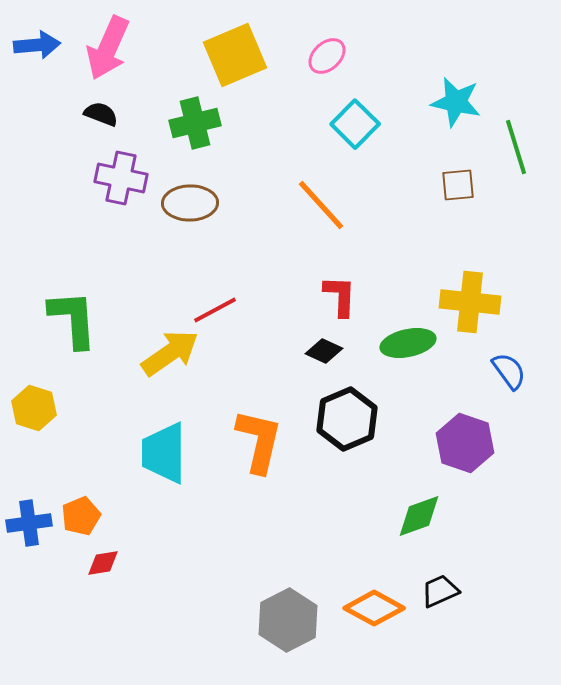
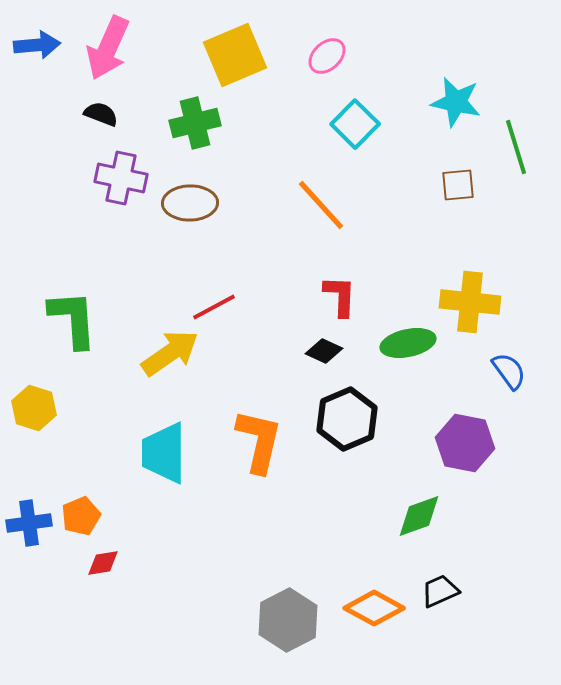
red line: moved 1 px left, 3 px up
purple hexagon: rotated 8 degrees counterclockwise
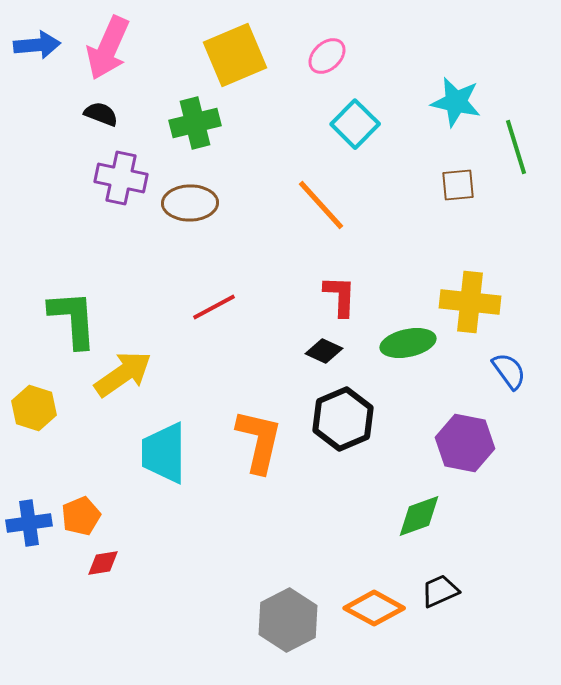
yellow arrow: moved 47 px left, 21 px down
black hexagon: moved 4 px left
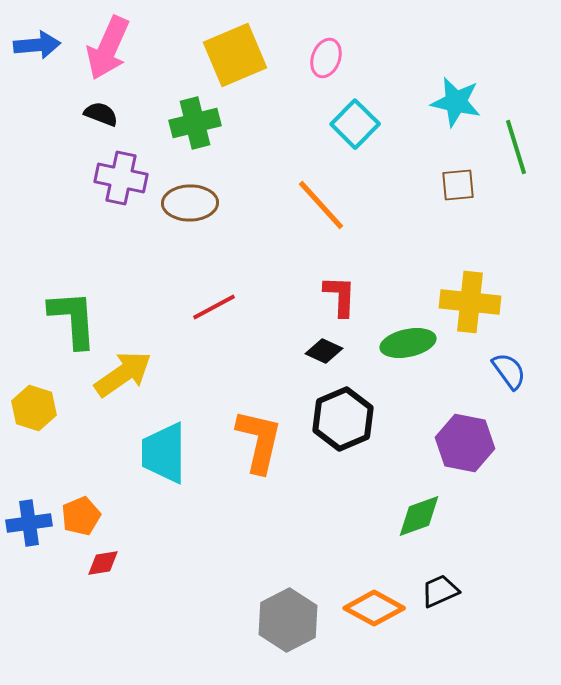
pink ellipse: moved 1 px left, 2 px down; rotated 27 degrees counterclockwise
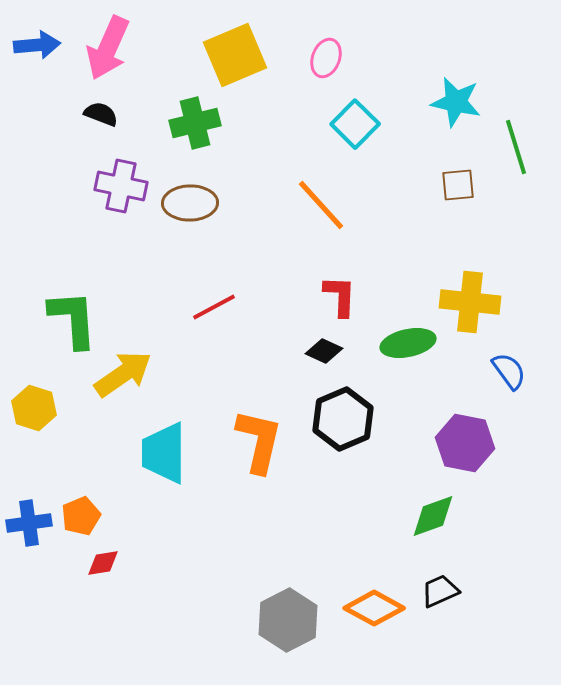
purple cross: moved 8 px down
green diamond: moved 14 px right
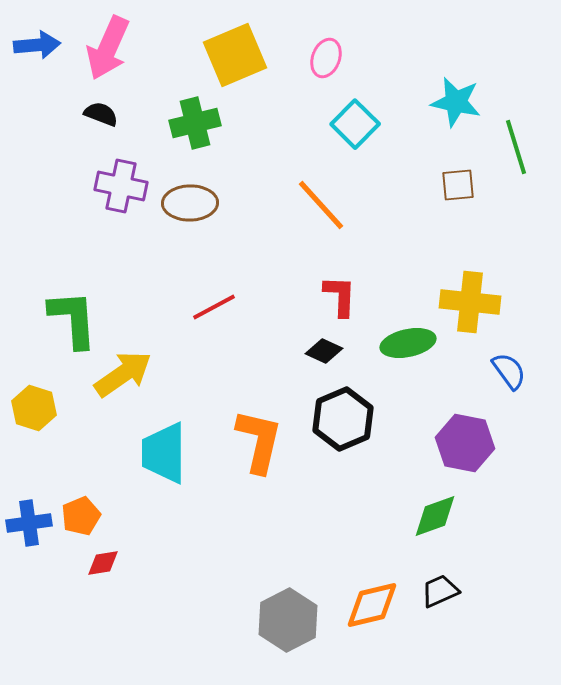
green diamond: moved 2 px right
orange diamond: moved 2 px left, 3 px up; rotated 42 degrees counterclockwise
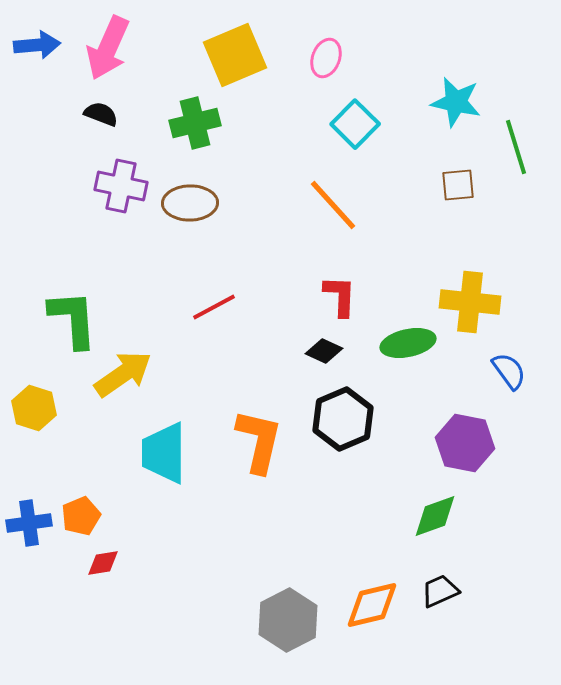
orange line: moved 12 px right
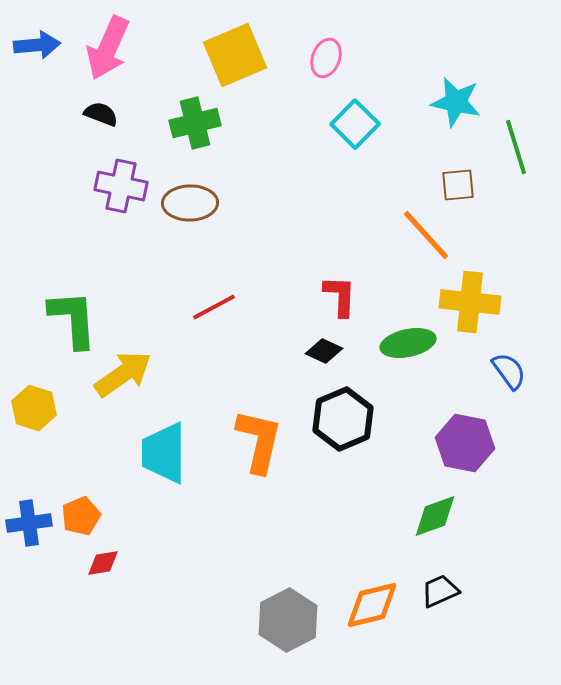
orange line: moved 93 px right, 30 px down
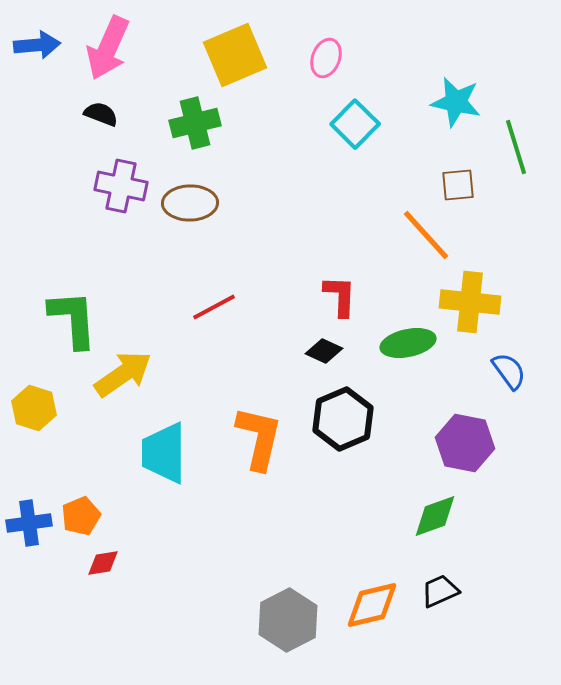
orange L-shape: moved 3 px up
